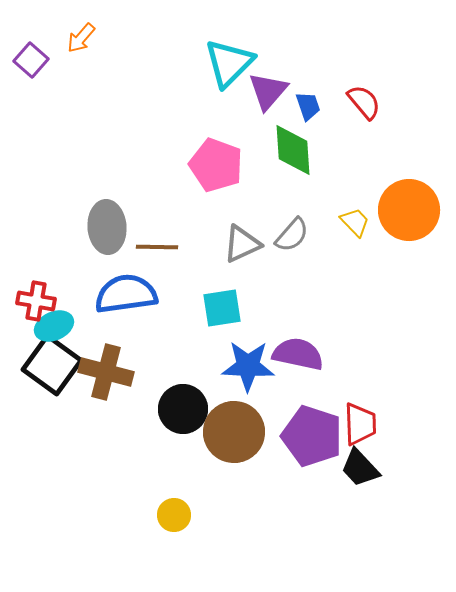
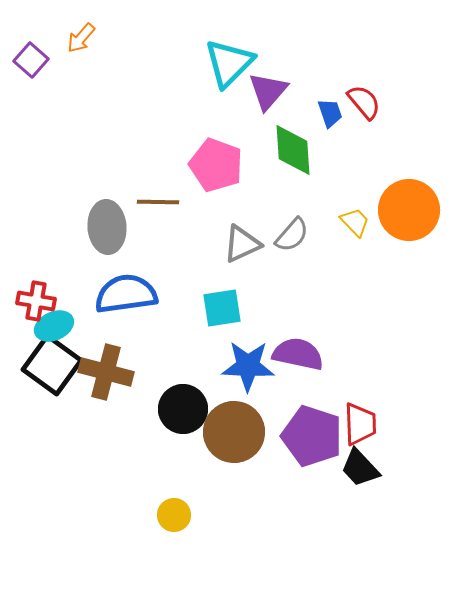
blue trapezoid: moved 22 px right, 7 px down
brown line: moved 1 px right, 45 px up
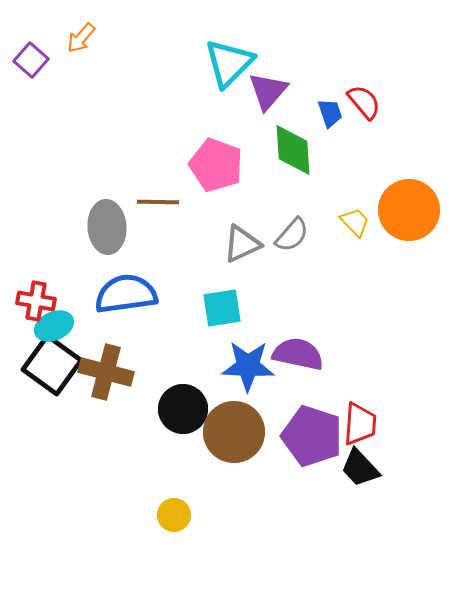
red trapezoid: rotated 6 degrees clockwise
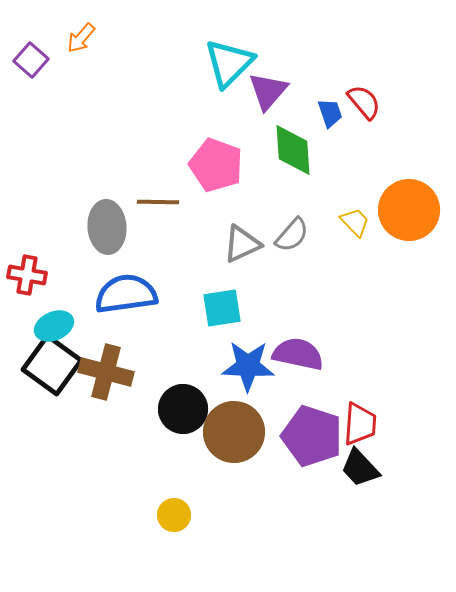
red cross: moved 9 px left, 26 px up
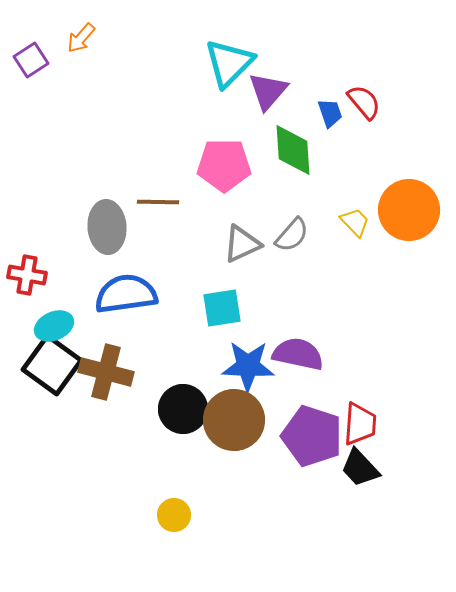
purple square: rotated 16 degrees clockwise
pink pentagon: moved 8 px right; rotated 20 degrees counterclockwise
brown circle: moved 12 px up
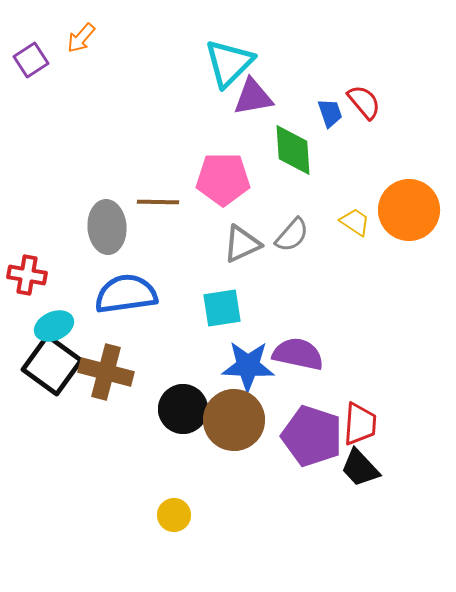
purple triangle: moved 15 px left, 6 px down; rotated 39 degrees clockwise
pink pentagon: moved 1 px left, 14 px down
yellow trapezoid: rotated 12 degrees counterclockwise
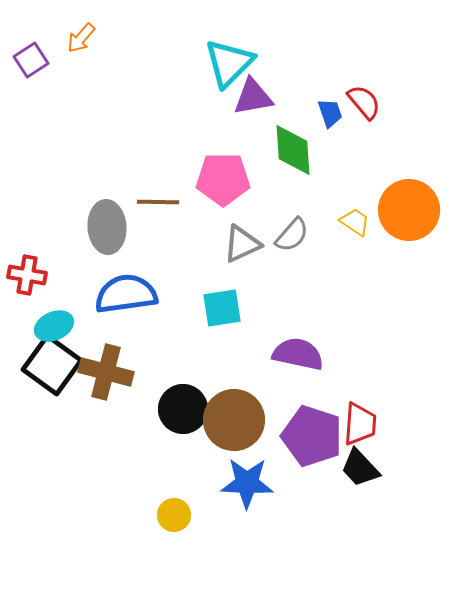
blue star: moved 1 px left, 117 px down
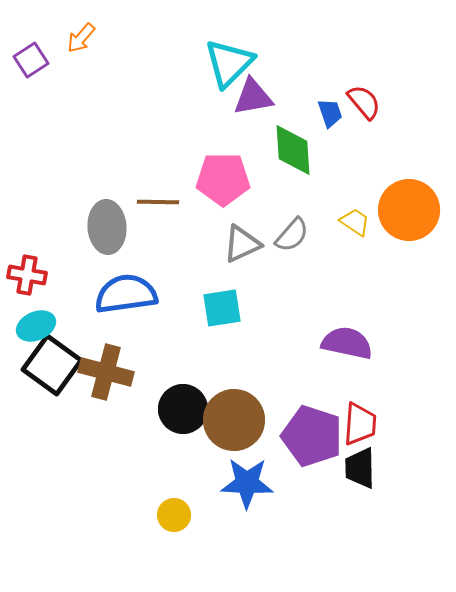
cyan ellipse: moved 18 px left
purple semicircle: moved 49 px right, 11 px up
black trapezoid: rotated 42 degrees clockwise
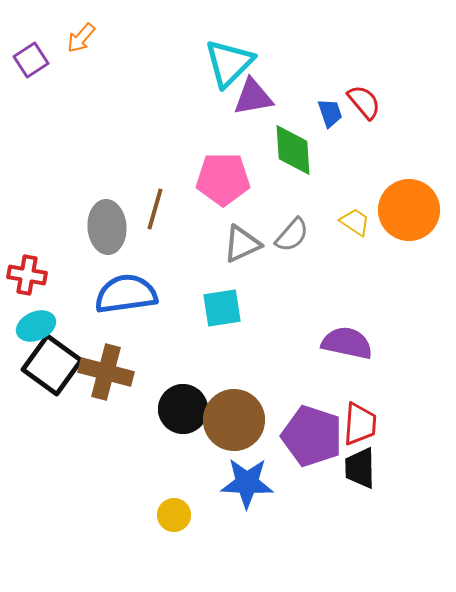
brown line: moved 3 px left, 7 px down; rotated 75 degrees counterclockwise
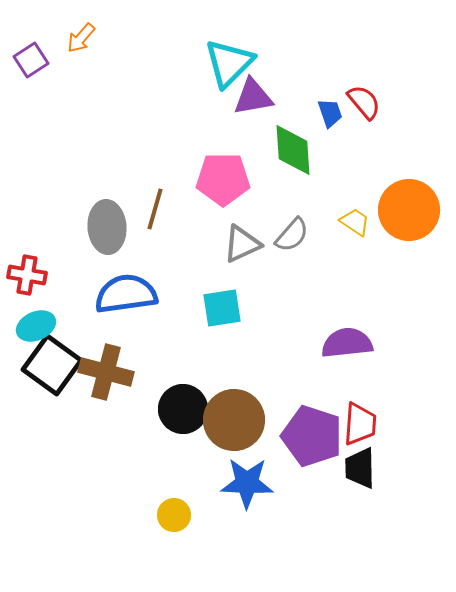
purple semicircle: rotated 18 degrees counterclockwise
